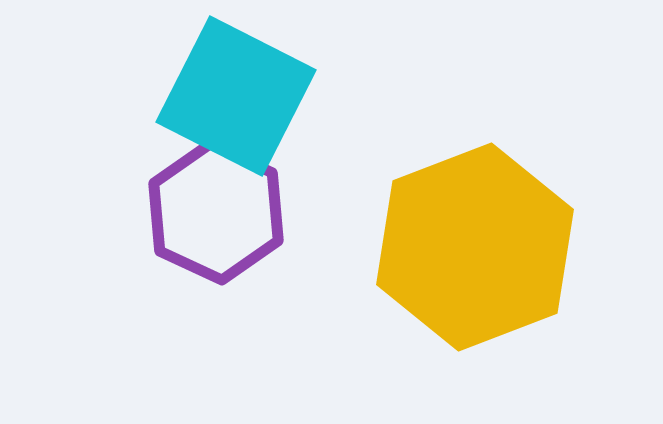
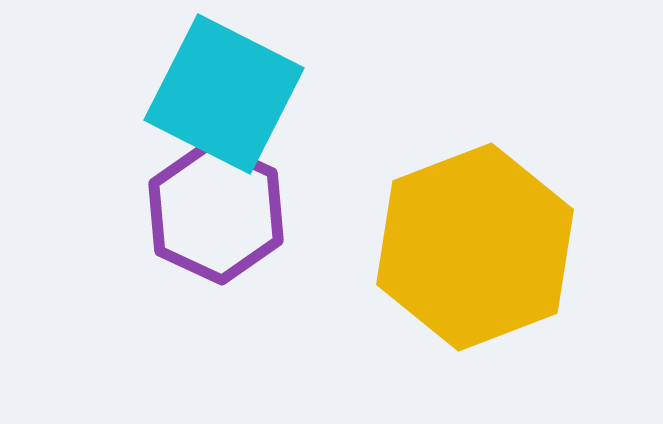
cyan square: moved 12 px left, 2 px up
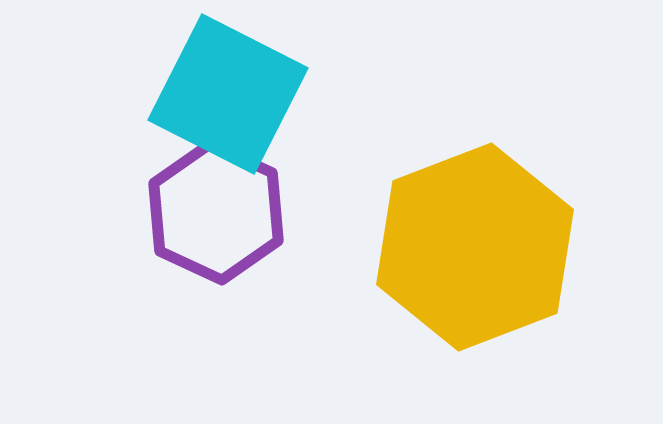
cyan square: moved 4 px right
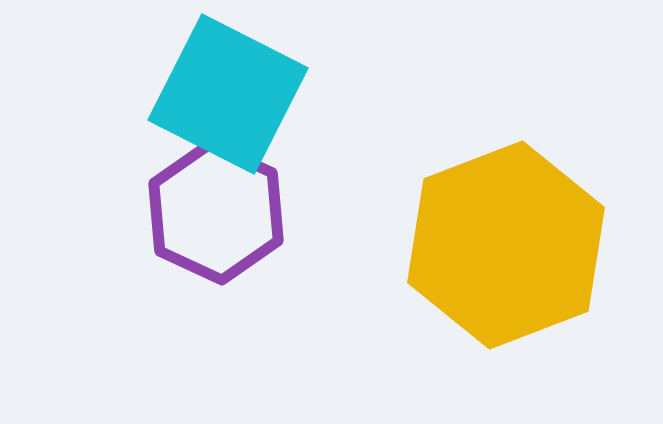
yellow hexagon: moved 31 px right, 2 px up
